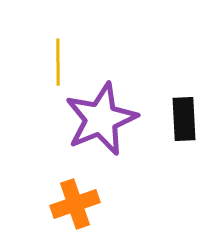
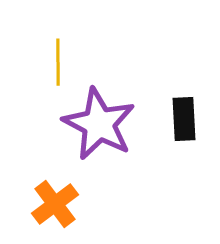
purple star: moved 2 px left, 5 px down; rotated 22 degrees counterclockwise
orange cross: moved 20 px left; rotated 18 degrees counterclockwise
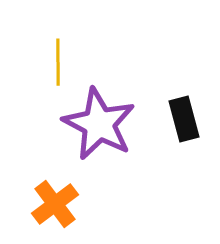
black rectangle: rotated 12 degrees counterclockwise
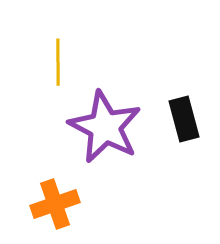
purple star: moved 6 px right, 3 px down
orange cross: rotated 18 degrees clockwise
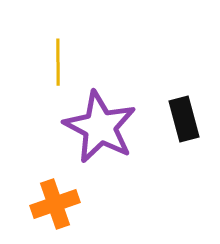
purple star: moved 5 px left
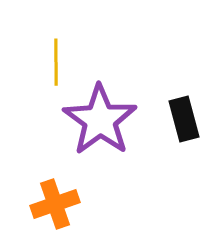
yellow line: moved 2 px left
purple star: moved 7 px up; rotated 8 degrees clockwise
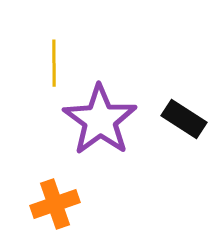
yellow line: moved 2 px left, 1 px down
black rectangle: rotated 42 degrees counterclockwise
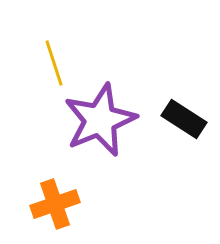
yellow line: rotated 18 degrees counterclockwise
purple star: rotated 14 degrees clockwise
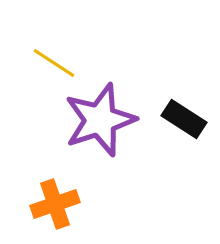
yellow line: rotated 39 degrees counterclockwise
purple star: rotated 4 degrees clockwise
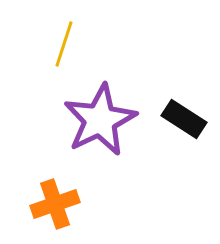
yellow line: moved 10 px right, 19 px up; rotated 75 degrees clockwise
purple star: rotated 8 degrees counterclockwise
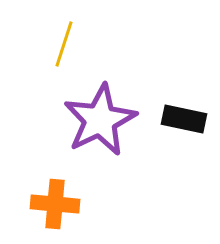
black rectangle: rotated 21 degrees counterclockwise
orange cross: rotated 24 degrees clockwise
